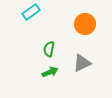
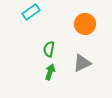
green arrow: rotated 49 degrees counterclockwise
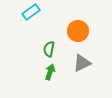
orange circle: moved 7 px left, 7 px down
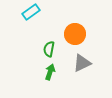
orange circle: moved 3 px left, 3 px down
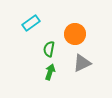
cyan rectangle: moved 11 px down
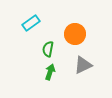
green semicircle: moved 1 px left
gray triangle: moved 1 px right, 2 px down
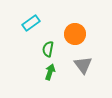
gray triangle: rotated 42 degrees counterclockwise
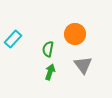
cyan rectangle: moved 18 px left, 16 px down; rotated 12 degrees counterclockwise
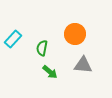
green semicircle: moved 6 px left, 1 px up
gray triangle: rotated 48 degrees counterclockwise
green arrow: rotated 112 degrees clockwise
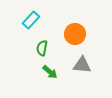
cyan rectangle: moved 18 px right, 19 px up
gray triangle: moved 1 px left
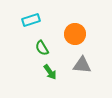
cyan rectangle: rotated 30 degrees clockwise
green semicircle: rotated 42 degrees counterclockwise
green arrow: rotated 14 degrees clockwise
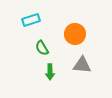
green arrow: rotated 35 degrees clockwise
